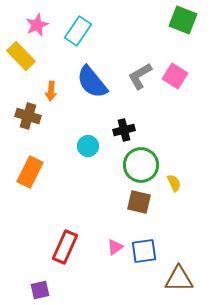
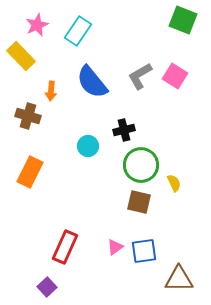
purple square: moved 7 px right, 3 px up; rotated 30 degrees counterclockwise
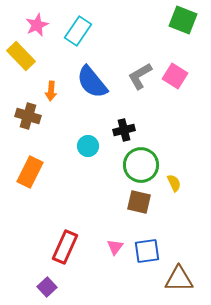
pink triangle: rotated 18 degrees counterclockwise
blue square: moved 3 px right
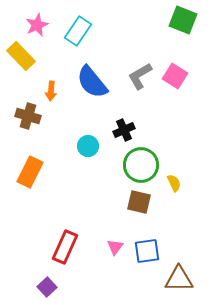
black cross: rotated 10 degrees counterclockwise
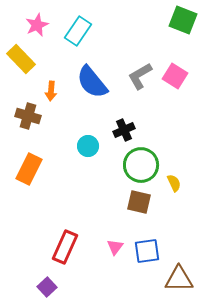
yellow rectangle: moved 3 px down
orange rectangle: moved 1 px left, 3 px up
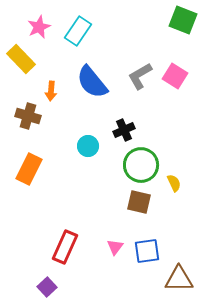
pink star: moved 2 px right, 2 px down
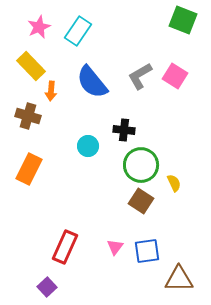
yellow rectangle: moved 10 px right, 7 px down
black cross: rotated 30 degrees clockwise
brown square: moved 2 px right, 1 px up; rotated 20 degrees clockwise
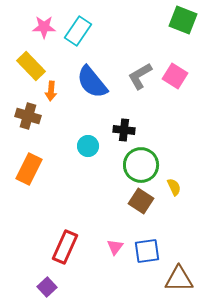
pink star: moved 5 px right; rotated 25 degrees clockwise
yellow semicircle: moved 4 px down
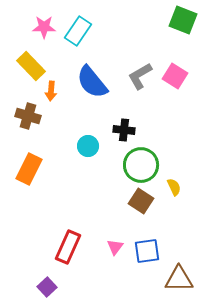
red rectangle: moved 3 px right
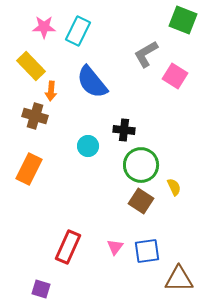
cyan rectangle: rotated 8 degrees counterclockwise
gray L-shape: moved 6 px right, 22 px up
brown cross: moved 7 px right
purple square: moved 6 px left, 2 px down; rotated 30 degrees counterclockwise
